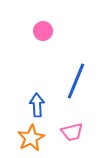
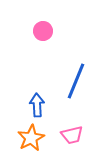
pink trapezoid: moved 3 px down
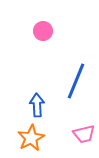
pink trapezoid: moved 12 px right, 1 px up
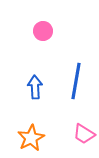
blue line: rotated 12 degrees counterclockwise
blue arrow: moved 2 px left, 18 px up
pink trapezoid: rotated 45 degrees clockwise
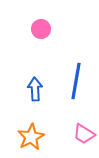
pink circle: moved 2 px left, 2 px up
blue arrow: moved 2 px down
orange star: moved 1 px up
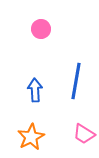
blue arrow: moved 1 px down
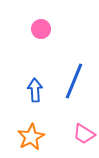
blue line: moved 2 px left; rotated 12 degrees clockwise
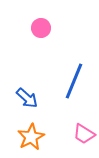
pink circle: moved 1 px up
blue arrow: moved 8 px left, 8 px down; rotated 135 degrees clockwise
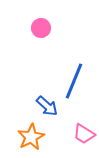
blue arrow: moved 20 px right, 8 px down
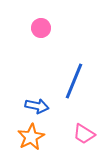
blue arrow: moved 10 px left; rotated 30 degrees counterclockwise
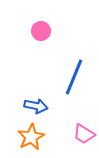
pink circle: moved 3 px down
blue line: moved 4 px up
blue arrow: moved 1 px left
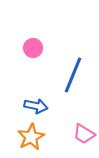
pink circle: moved 8 px left, 17 px down
blue line: moved 1 px left, 2 px up
